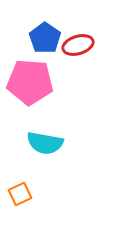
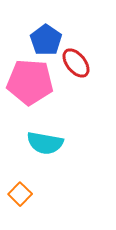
blue pentagon: moved 1 px right, 2 px down
red ellipse: moved 2 px left, 18 px down; rotated 68 degrees clockwise
orange square: rotated 20 degrees counterclockwise
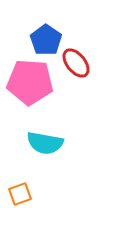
orange square: rotated 25 degrees clockwise
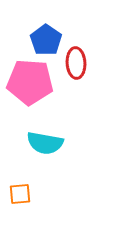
red ellipse: rotated 36 degrees clockwise
orange square: rotated 15 degrees clockwise
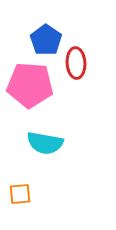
pink pentagon: moved 3 px down
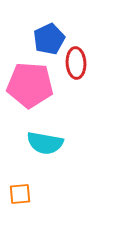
blue pentagon: moved 3 px right, 1 px up; rotated 12 degrees clockwise
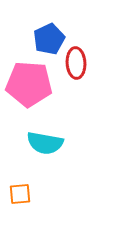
pink pentagon: moved 1 px left, 1 px up
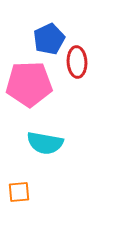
red ellipse: moved 1 px right, 1 px up
pink pentagon: rotated 6 degrees counterclockwise
orange square: moved 1 px left, 2 px up
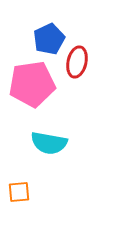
red ellipse: rotated 16 degrees clockwise
pink pentagon: moved 3 px right; rotated 6 degrees counterclockwise
cyan semicircle: moved 4 px right
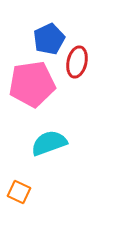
cyan semicircle: rotated 150 degrees clockwise
orange square: rotated 30 degrees clockwise
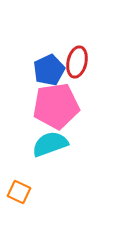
blue pentagon: moved 31 px down
pink pentagon: moved 24 px right, 22 px down
cyan semicircle: moved 1 px right, 1 px down
